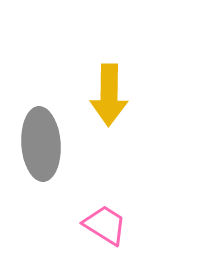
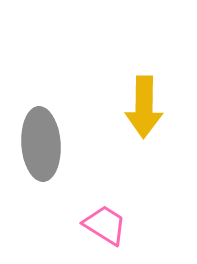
yellow arrow: moved 35 px right, 12 px down
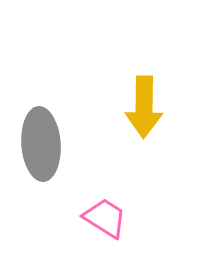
pink trapezoid: moved 7 px up
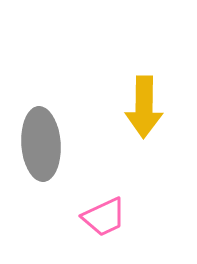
pink trapezoid: moved 1 px left, 1 px up; rotated 123 degrees clockwise
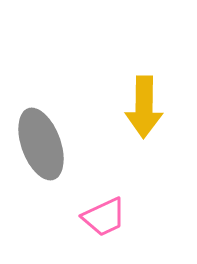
gray ellipse: rotated 16 degrees counterclockwise
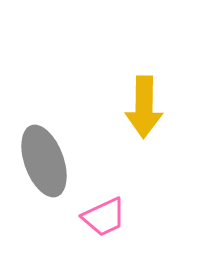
gray ellipse: moved 3 px right, 17 px down
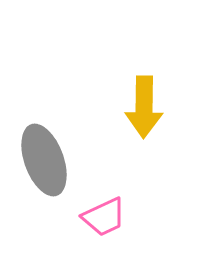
gray ellipse: moved 1 px up
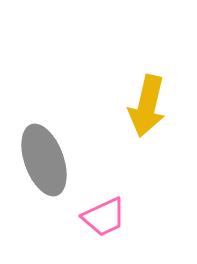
yellow arrow: moved 3 px right, 1 px up; rotated 12 degrees clockwise
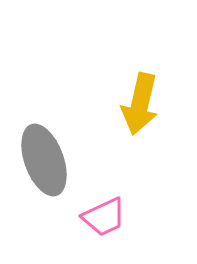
yellow arrow: moved 7 px left, 2 px up
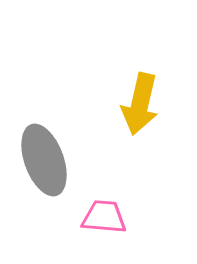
pink trapezoid: rotated 150 degrees counterclockwise
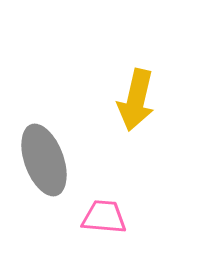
yellow arrow: moved 4 px left, 4 px up
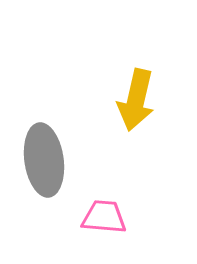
gray ellipse: rotated 12 degrees clockwise
